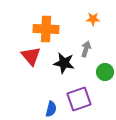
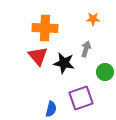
orange cross: moved 1 px left, 1 px up
red triangle: moved 7 px right
purple square: moved 2 px right, 1 px up
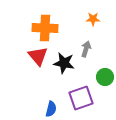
green circle: moved 5 px down
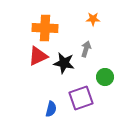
red triangle: rotated 45 degrees clockwise
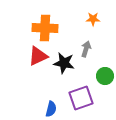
green circle: moved 1 px up
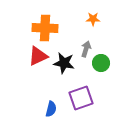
green circle: moved 4 px left, 13 px up
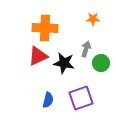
blue semicircle: moved 3 px left, 9 px up
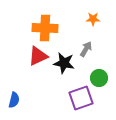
gray arrow: rotated 14 degrees clockwise
green circle: moved 2 px left, 15 px down
blue semicircle: moved 34 px left
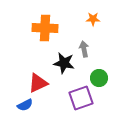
gray arrow: moved 2 px left; rotated 42 degrees counterclockwise
red triangle: moved 27 px down
blue semicircle: moved 11 px right, 5 px down; rotated 49 degrees clockwise
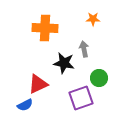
red triangle: moved 1 px down
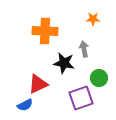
orange cross: moved 3 px down
